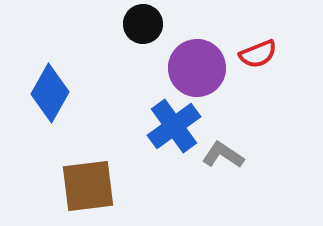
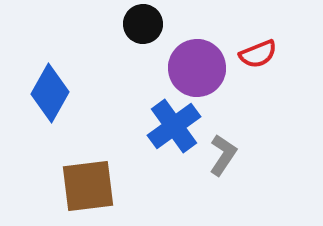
gray L-shape: rotated 90 degrees clockwise
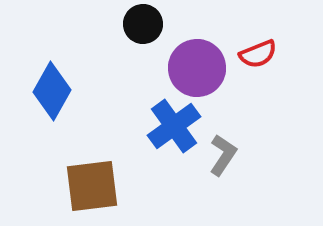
blue diamond: moved 2 px right, 2 px up
brown square: moved 4 px right
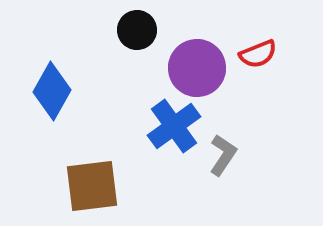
black circle: moved 6 px left, 6 px down
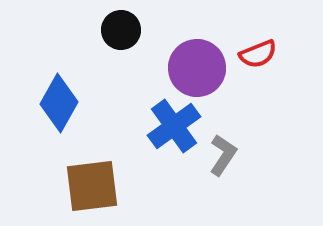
black circle: moved 16 px left
blue diamond: moved 7 px right, 12 px down
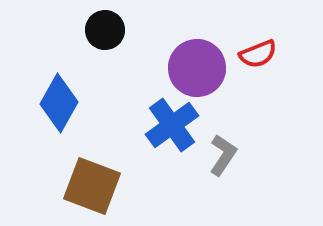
black circle: moved 16 px left
blue cross: moved 2 px left, 1 px up
brown square: rotated 28 degrees clockwise
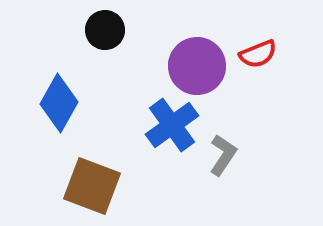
purple circle: moved 2 px up
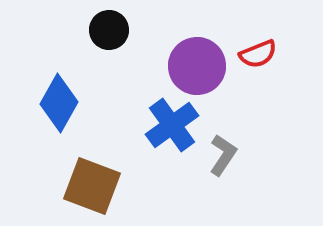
black circle: moved 4 px right
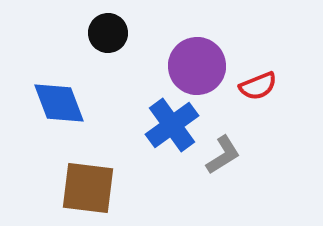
black circle: moved 1 px left, 3 px down
red semicircle: moved 32 px down
blue diamond: rotated 50 degrees counterclockwise
gray L-shape: rotated 24 degrees clockwise
brown square: moved 4 px left, 2 px down; rotated 14 degrees counterclockwise
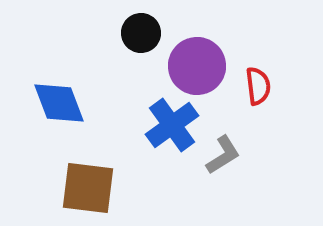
black circle: moved 33 px right
red semicircle: rotated 75 degrees counterclockwise
